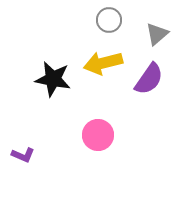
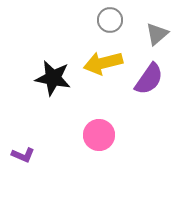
gray circle: moved 1 px right
black star: moved 1 px up
pink circle: moved 1 px right
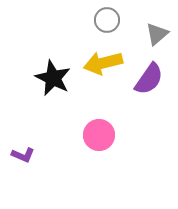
gray circle: moved 3 px left
black star: rotated 15 degrees clockwise
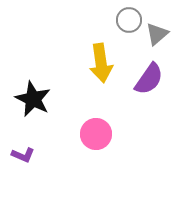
gray circle: moved 22 px right
yellow arrow: moved 2 px left; rotated 84 degrees counterclockwise
black star: moved 20 px left, 21 px down
pink circle: moved 3 px left, 1 px up
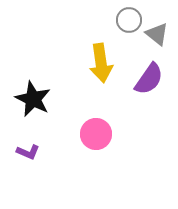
gray triangle: rotated 40 degrees counterclockwise
purple L-shape: moved 5 px right, 3 px up
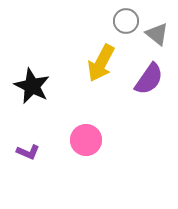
gray circle: moved 3 px left, 1 px down
yellow arrow: rotated 36 degrees clockwise
black star: moved 1 px left, 13 px up
pink circle: moved 10 px left, 6 px down
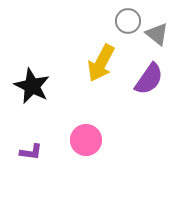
gray circle: moved 2 px right
purple L-shape: moved 3 px right; rotated 15 degrees counterclockwise
